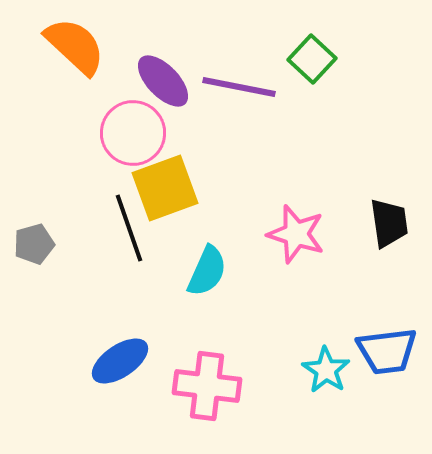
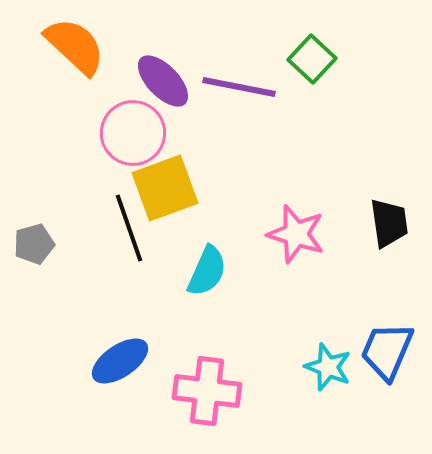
blue trapezoid: rotated 120 degrees clockwise
cyan star: moved 2 px right, 3 px up; rotated 12 degrees counterclockwise
pink cross: moved 5 px down
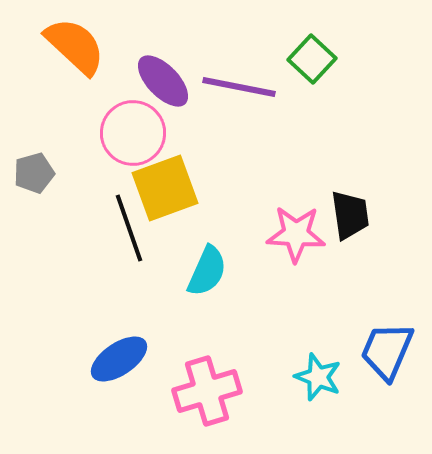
black trapezoid: moved 39 px left, 8 px up
pink star: rotated 14 degrees counterclockwise
gray pentagon: moved 71 px up
blue ellipse: moved 1 px left, 2 px up
cyan star: moved 10 px left, 10 px down
pink cross: rotated 24 degrees counterclockwise
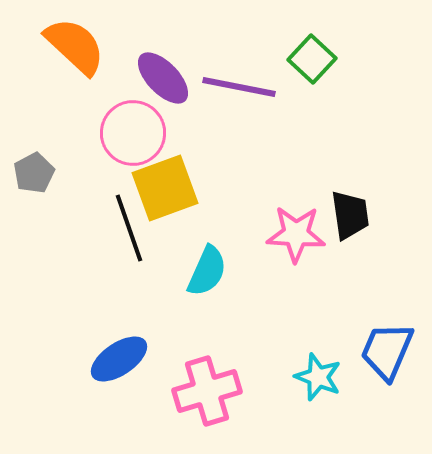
purple ellipse: moved 3 px up
gray pentagon: rotated 12 degrees counterclockwise
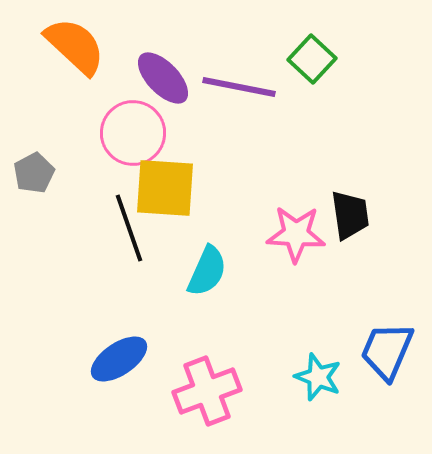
yellow square: rotated 24 degrees clockwise
pink cross: rotated 4 degrees counterclockwise
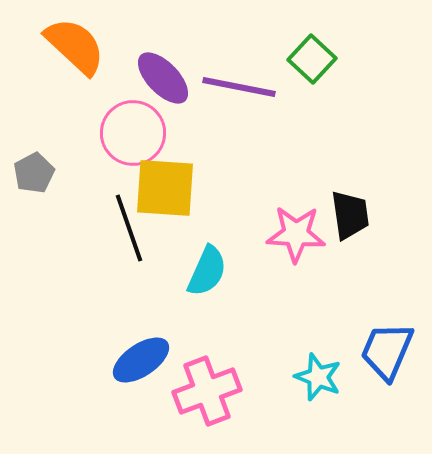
blue ellipse: moved 22 px right, 1 px down
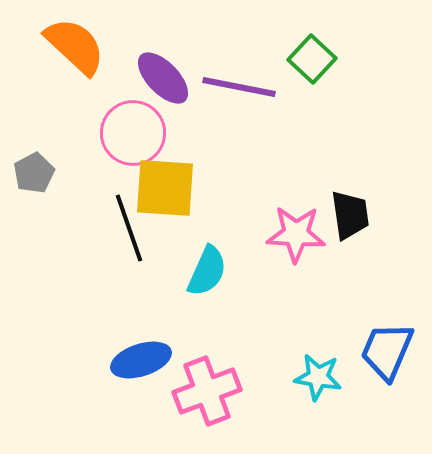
blue ellipse: rotated 16 degrees clockwise
cyan star: rotated 12 degrees counterclockwise
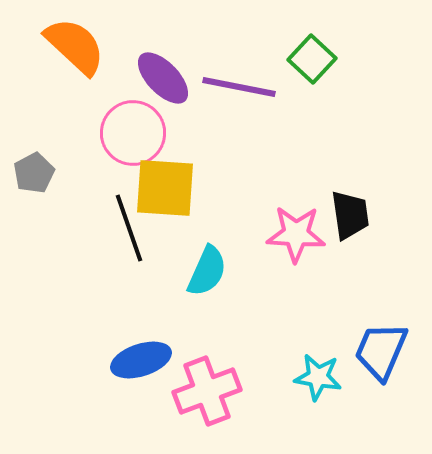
blue trapezoid: moved 6 px left
